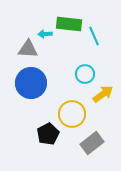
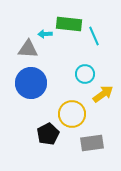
gray rectangle: rotated 30 degrees clockwise
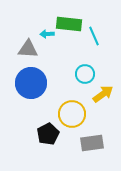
cyan arrow: moved 2 px right
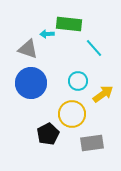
cyan line: moved 12 px down; rotated 18 degrees counterclockwise
gray triangle: rotated 15 degrees clockwise
cyan circle: moved 7 px left, 7 px down
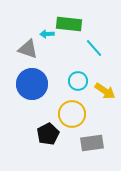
blue circle: moved 1 px right, 1 px down
yellow arrow: moved 2 px right, 3 px up; rotated 70 degrees clockwise
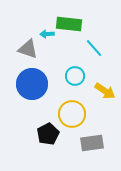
cyan circle: moved 3 px left, 5 px up
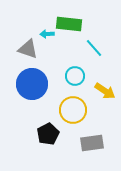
yellow circle: moved 1 px right, 4 px up
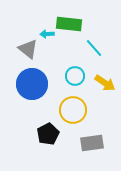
gray triangle: rotated 20 degrees clockwise
yellow arrow: moved 8 px up
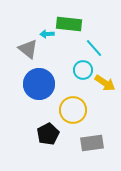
cyan circle: moved 8 px right, 6 px up
blue circle: moved 7 px right
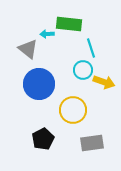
cyan line: moved 3 px left; rotated 24 degrees clockwise
yellow arrow: moved 1 px left, 1 px up; rotated 15 degrees counterclockwise
black pentagon: moved 5 px left, 5 px down
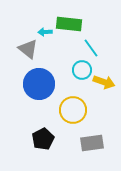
cyan arrow: moved 2 px left, 2 px up
cyan line: rotated 18 degrees counterclockwise
cyan circle: moved 1 px left
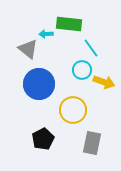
cyan arrow: moved 1 px right, 2 px down
gray rectangle: rotated 70 degrees counterclockwise
